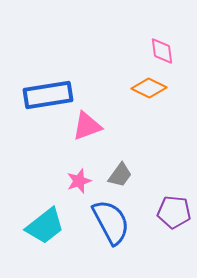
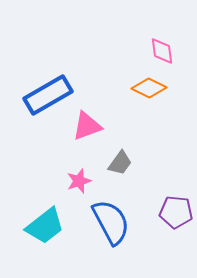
blue rectangle: rotated 21 degrees counterclockwise
gray trapezoid: moved 12 px up
purple pentagon: moved 2 px right
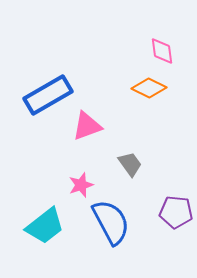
gray trapezoid: moved 10 px right, 1 px down; rotated 72 degrees counterclockwise
pink star: moved 2 px right, 4 px down
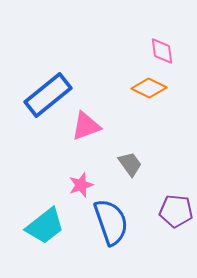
blue rectangle: rotated 9 degrees counterclockwise
pink triangle: moved 1 px left
purple pentagon: moved 1 px up
blue semicircle: rotated 9 degrees clockwise
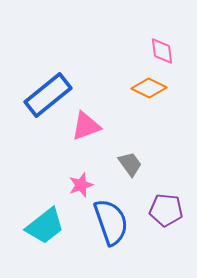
purple pentagon: moved 10 px left, 1 px up
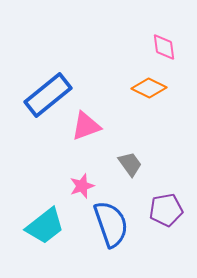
pink diamond: moved 2 px right, 4 px up
pink star: moved 1 px right, 1 px down
purple pentagon: rotated 16 degrees counterclockwise
blue semicircle: moved 2 px down
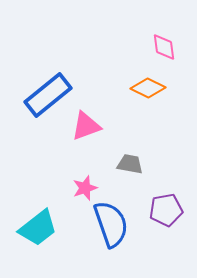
orange diamond: moved 1 px left
gray trapezoid: rotated 44 degrees counterclockwise
pink star: moved 3 px right, 2 px down
cyan trapezoid: moved 7 px left, 2 px down
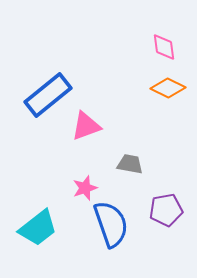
orange diamond: moved 20 px right
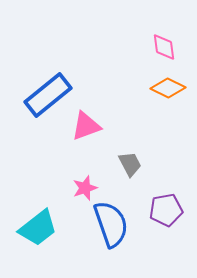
gray trapezoid: rotated 52 degrees clockwise
